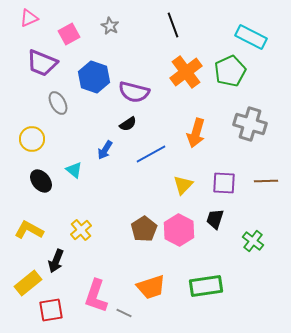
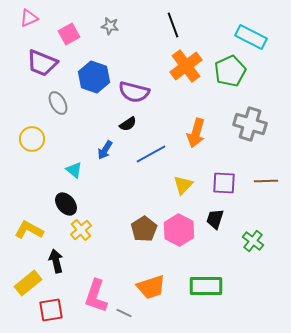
gray star: rotated 18 degrees counterclockwise
orange cross: moved 6 px up
black ellipse: moved 25 px right, 23 px down
black arrow: rotated 145 degrees clockwise
green rectangle: rotated 8 degrees clockwise
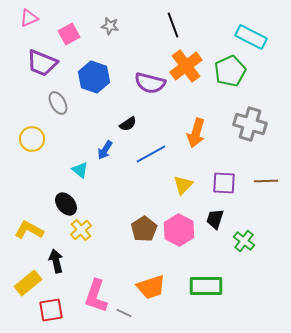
purple semicircle: moved 16 px right, 9 px up
cyan triangle: moved 6 px right
green cross: moved 9 px left
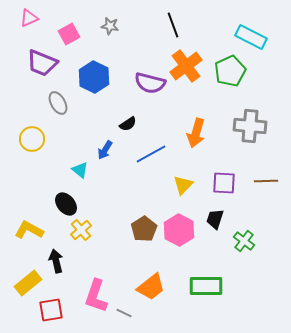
blue hexagon: rotated 8 degrees clockwise
gray cross: moved 2 px down; rotated 12 degrees counterclockwise
orange trapezoid: rotated 20 degrees counterclockwise
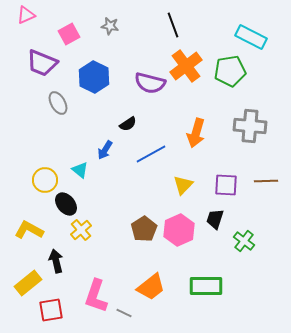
pink triangle: moved 3 px left, 3 px up
green pentagon: rotated 16 degrees clockwise
yellow circle: moved 13 px right, 41 px down
purple square: moved 2 px right, 2 px down
pink hexagon: rotated 8 degrees clockwise
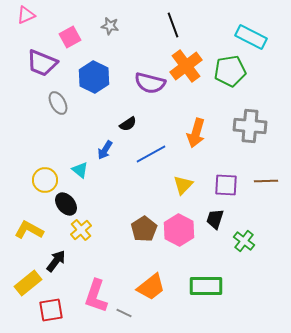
pink square: moved 1 px right, 3 px down
pink hexagon: rotated 8 degrees counterclockwise
black arrow: rotated 50 degrees clockwise
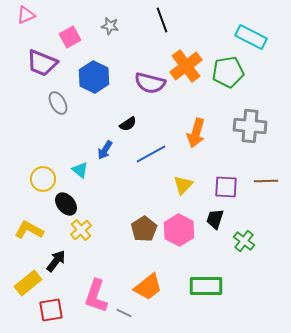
black line: moved 11 px left, 5 px up
green pentagon: moved 2 px left, 1 px down
yellow circle: moved 2 px left, 1 px up
purple square: moved 2 px down
orange trapezoid: moved 3 px left
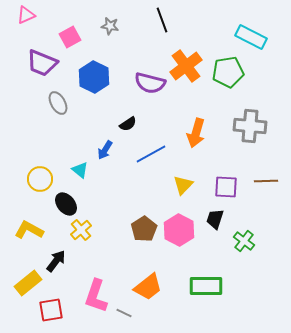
yellow circle: moved 3 px left
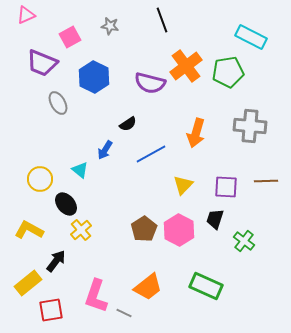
green rectangle: rotated 24 degrees clockwise
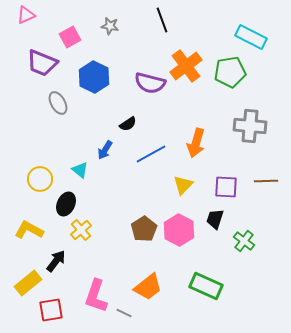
green pentagon: moved 2 px right
orange arrow: moved 10 px down
black ellipse: rotated 65 degrees clockwise
